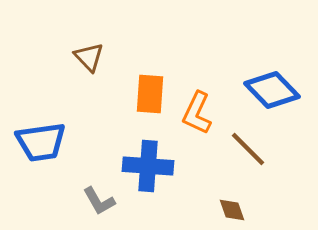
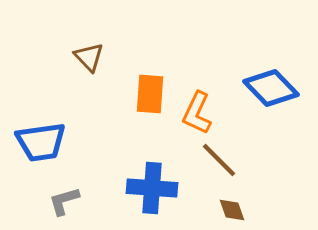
blue diamond: moved 1 px left, 2 px up
brown line: moved 29 px left, 11 px down
blue cross: moved 4 px right, 22 px down
gray L-shape: moved 35 px left; rotated 104 degrees clockwise
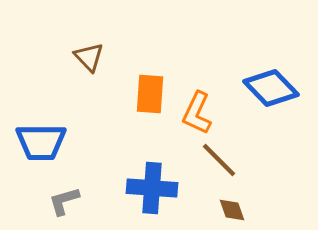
blue trapezoid: rotated 8 degrees clockwise
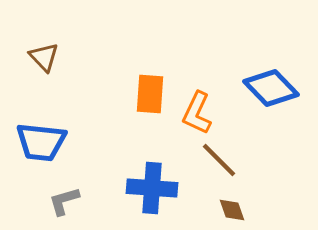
brown triangle: moved 45 px left
blue trapezoid: rotated 6 degrees clockwise
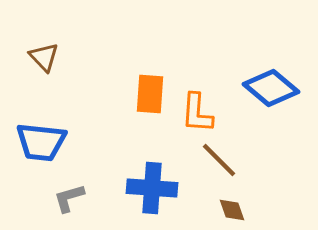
blue diamond: rotated 6 degrees counterclockwise
orange L-shape: rotated 21 degrees counterclockwise
gray L-shape: moved 5 px right, 3 px up
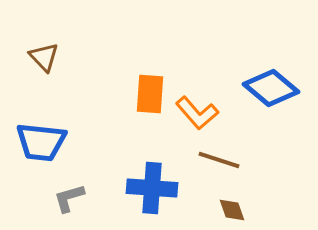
orange L-shape: rotated 45 degrees counterclockwise
brown line: rotated 27 degrees counterclockwise
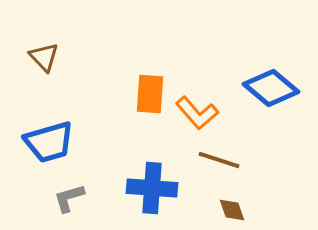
blue trapezoid: moved 8 px right; rotated 22 degrees counterclockwise
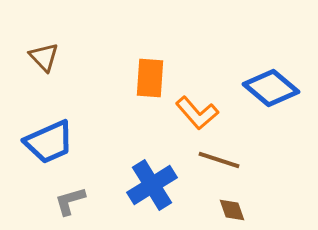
orange rectangle: moved 16 px up
blue trapezoid: rotated 8 degrees counterclockwise
blue cross: moved 3 px up; rotated 36 degrees counterclockwise
gray L-shape: moved 1 px right, 3 px down
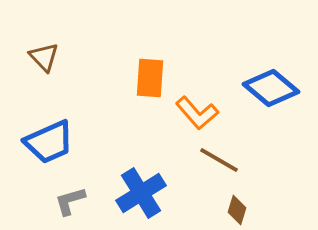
brown line: rotated 12 degrees clockwise
blue cross: moved 11 px left, 8 px down
brown diamond: moved 5 px right; rotated 36 degrees clockwise
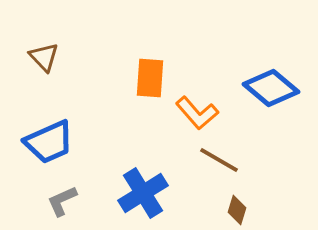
blue cross: moved 2 px right
gray L-shape: moved 8 px left; rotated 8 degrees counterclockwise
